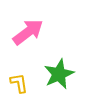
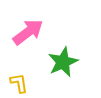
green star: moved 4 px right, 12 px up
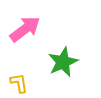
pink arrow: moved 3 px left, 3 px up
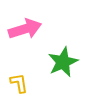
pink arrow: rotated 20 degrees clockwise
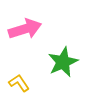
yellow L-shape: rotated 25 degrees counterclockwise
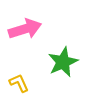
yellow L-shape: rotated 10 degrees clockwise
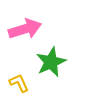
green star: moved 12 px left
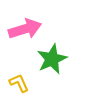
green star: moved 1 px right, 3 px up
